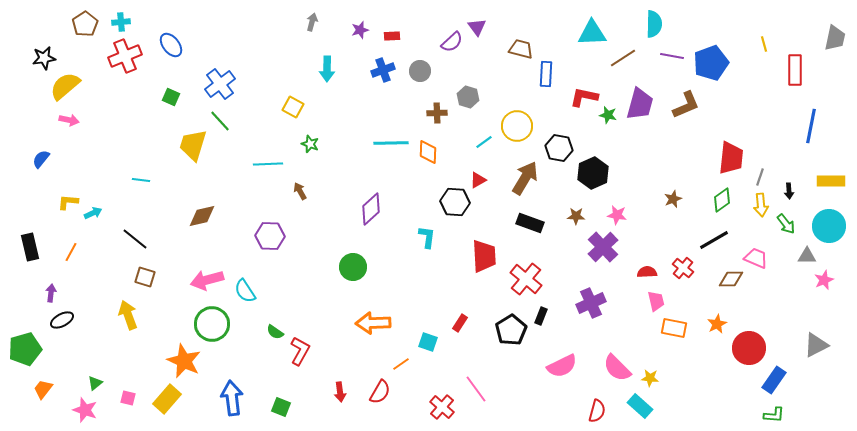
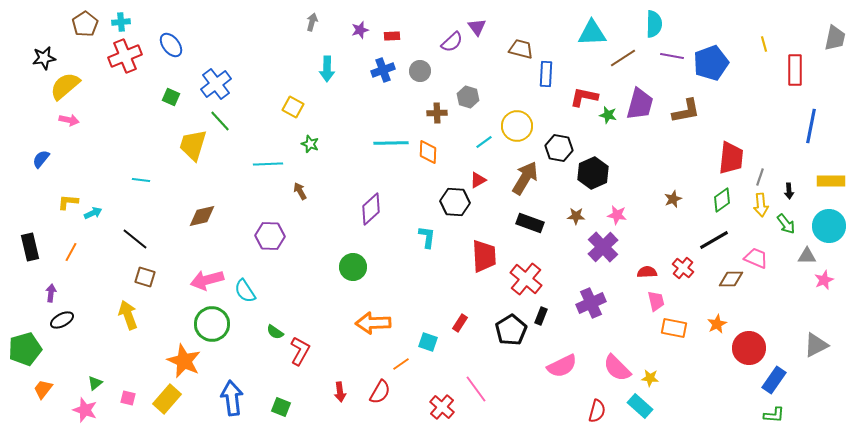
blue cross at (220, 84): moved 4 px left
brown L-shape at (686, 105): moved 6 px down; rotated 12 degrees clockwise
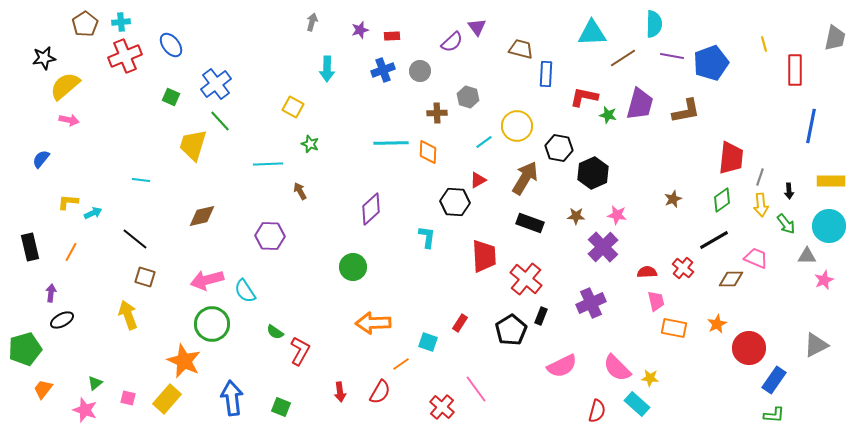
cyan rectangle at (640, 406): moved 3 px left, 2 px up
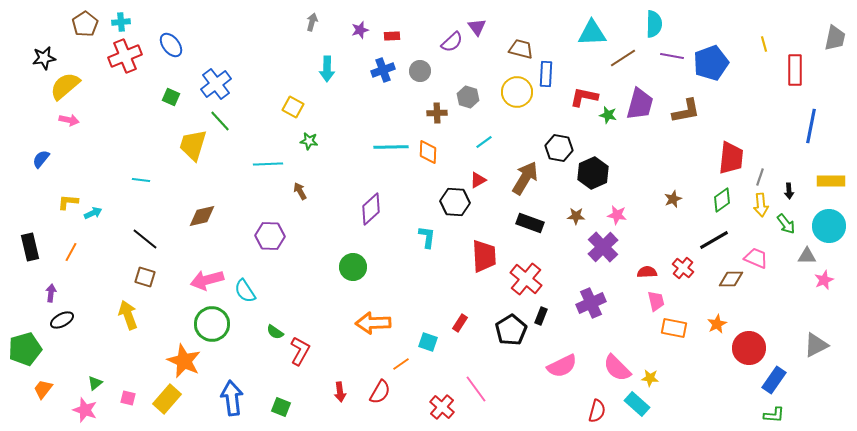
yellow circle at (517, 126): moved 34 px up
cyan line at (391, 143): moved 4 px down
green star at (310, 144): moved 1 px left, 3 px up; rotated 12 degrees counterclockwise
black line at (135, 239): moved 10 px right
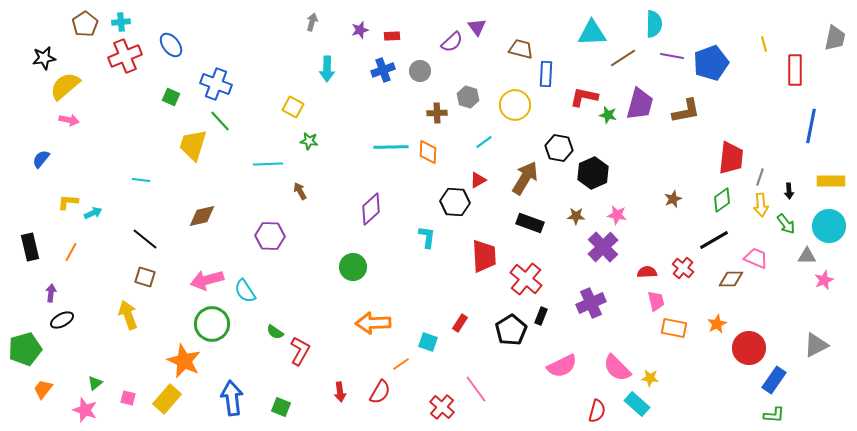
blue cross at (216, 84): rotated 32 degrees counterclockwise
yellow circle at (517, 92): moved 2 px left, 13 px down
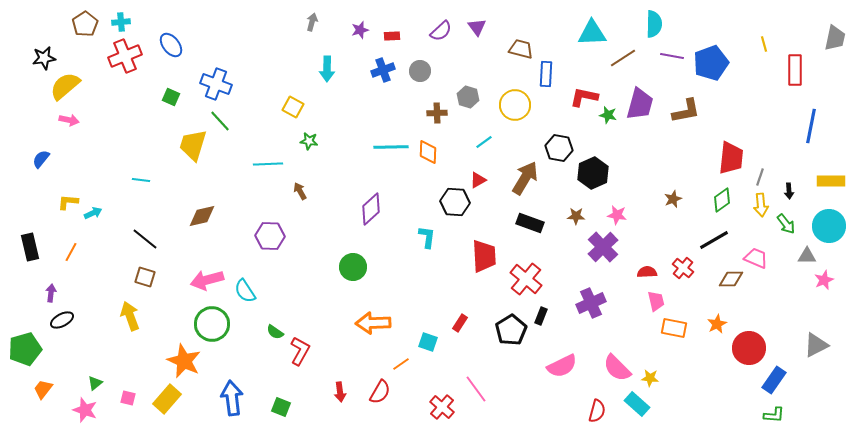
purple semicircle at (452, 42): moved 11 px left, 11 px up
yellow arrow at (128, 315): moved 2 px right, 1 px down
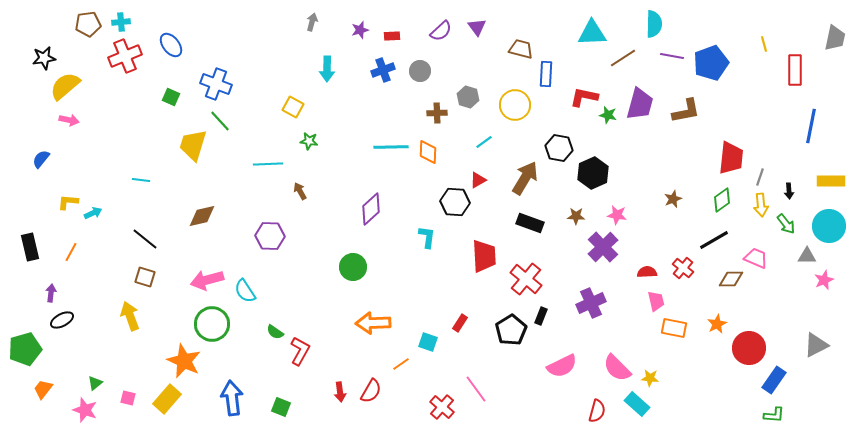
brown pentagon at (85, 24): moved 3 px right; rotated 25 degrees clockwise
red semicircle at (380, 392): moved 9 px left, 1 px up
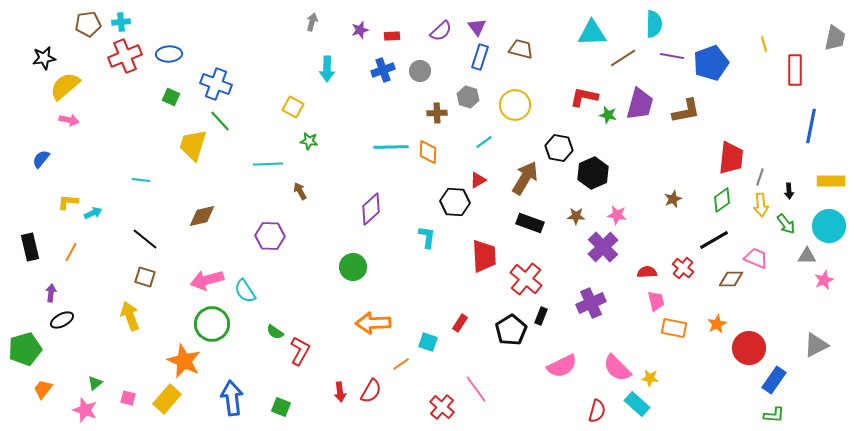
blue ellipse at (171, 45): moved 2 px left, 9 px down; rotated 55 degrees counterclockwise
blue rectangle at (546, 74): moved 66 px left, 17 px up; rotated 15 degrees clockwise
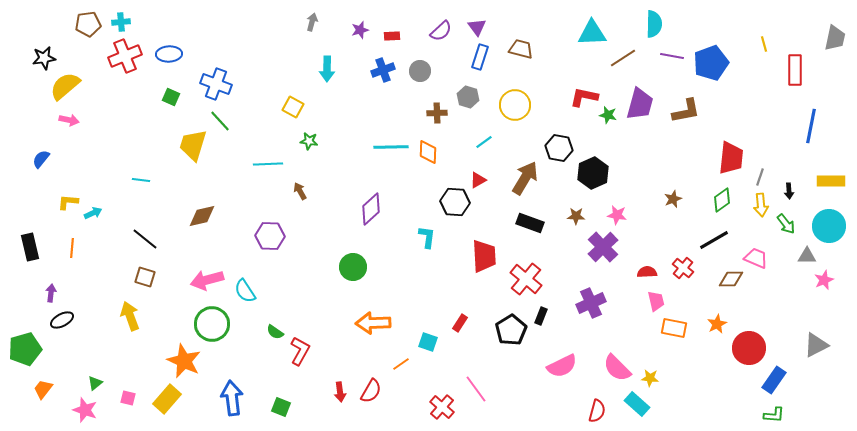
orange line at (71, 252): moved 1 px right, 4 px up; rotated 24 degrees counterclockwise
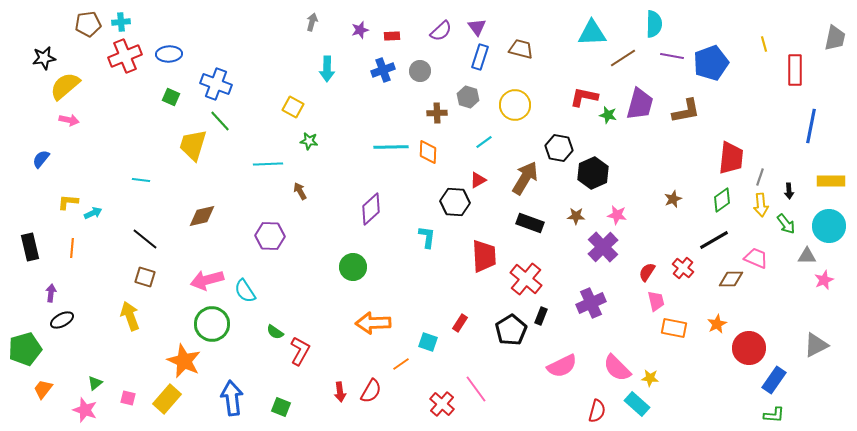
red semicircle at (647, 272): rotated 54 degrees counterclockwise
red cross at (442, 407): moved 3 px up
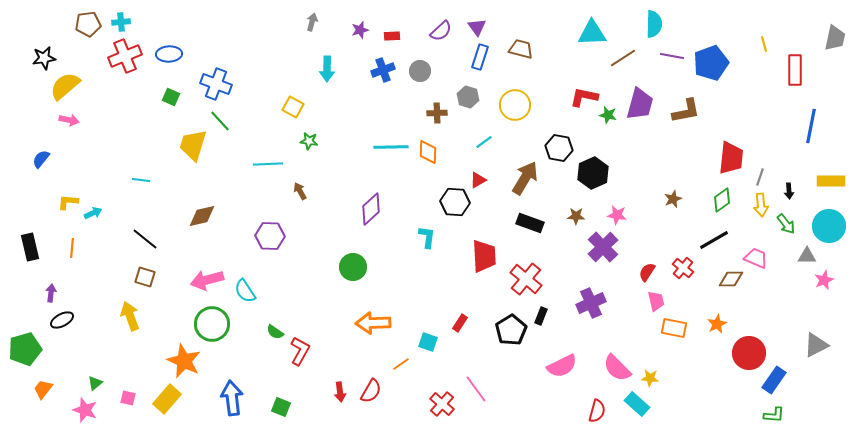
red circle at (749, 348): moved 5 px down
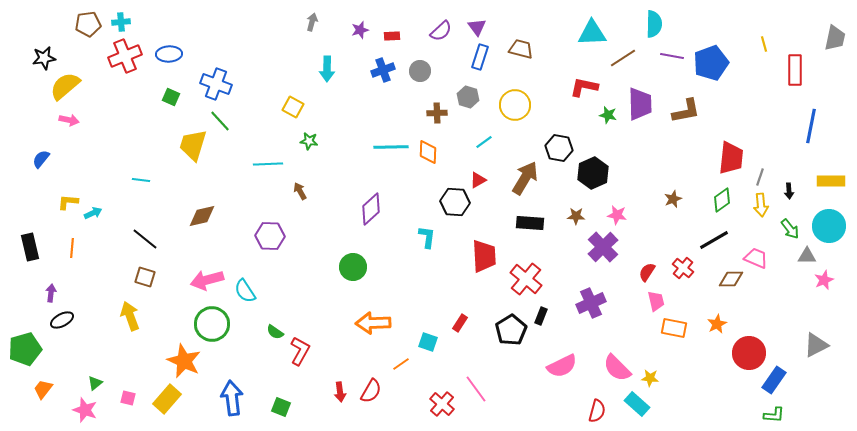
red L-shape at (584, 97): moved 10 px up
purple trapezoid at (640, 104): rotated 16 degrees counterclockwise
black rectangle at (530, 223): rotated 16 degrees counterclockwise
green arrow at (786, 224): moved 4 px right, 5 px down
